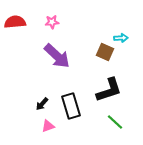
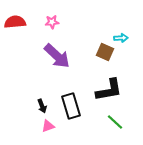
black L-shape: rotated 8 degrees clockwise
black arrow: moved 2 px down; rotated 64 degrees counterclockwise
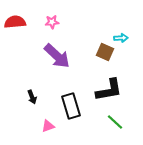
black arrow: moved 10 px left, 9 px up
